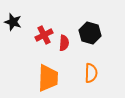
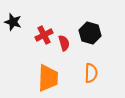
red semicircle: rotated 21 degrees counterclockwise
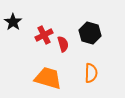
black star: rotated 18 degrees clockwise
red semicircle: moved 1 px left, 1 px down
orange trapezoid: rotated 76 degrees counterclockwise
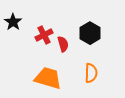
black hexagon: rotated 15 degrees clockwise
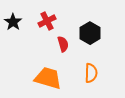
red cross: moved 3 px right, 14 px up
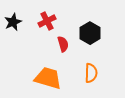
black star: rotated 12 degrees clockwise
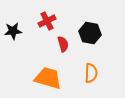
black star: moved 9 px down; rotated 18 degrees clockwise
black hexagon: rotated 20 degrees counterclockwise
